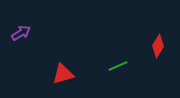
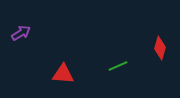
red diamond: moved 2 px right, 2 px down; rotated 15 degrees counterclockwise
red triangle: rotated 20 degrees clockwise
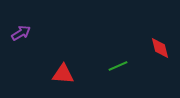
red diamond: rotated 30 degrees counterclockwise
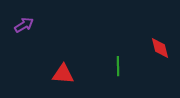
purple arrow: moved 3 px right, 8 px up
green line: rotated 66 degrees counterclockwise
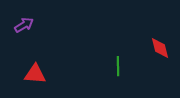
red triangle: moved 28 px left
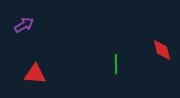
red diamond: moved 2 px right, 2 px down
green line: moved 2 px left, 2 px up
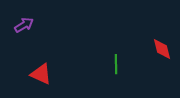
red diamond: moved 1 px up
red triangle: moved 6 px right; rotated 20 degrees clockwise
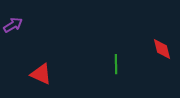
purple arrow: moved 11 px left
